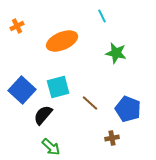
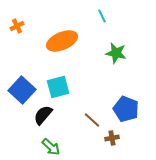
brown line: moved 2 px right, 17 px down
blue pentagon: moved 2 px left
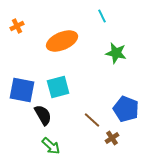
blue square: rotated 32 degrees counterclockwise
black semicircle: rotated 110 degrees clockwise
brown cross: rotated 24 degrees counterclockwise
green arrow: moved 1 px up
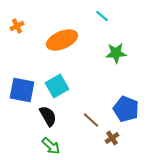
cyan line: rotated 24 degrees counterclockwise
orange ellipse: moved 1 px up
green star: rotated 15 degrees counterclockwise
cyan square: moved 1 px left, 1 px up; rotated 15 degrees counterclockwise
black semicircle: moved 5 px right, 1 px down
brown line: moved 1 px left
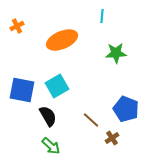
cyan line: rotated 56 degrees clockwise
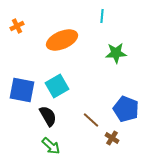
brown cross: rotated 24 degrees counterclockwise
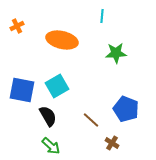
orange ellipse: rotated 36 degrees clockwise
brown cross: moved 5 px down
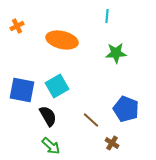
cyan line: moved 5 px right
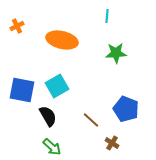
green arrow: moved 1 px right, 1 px down
